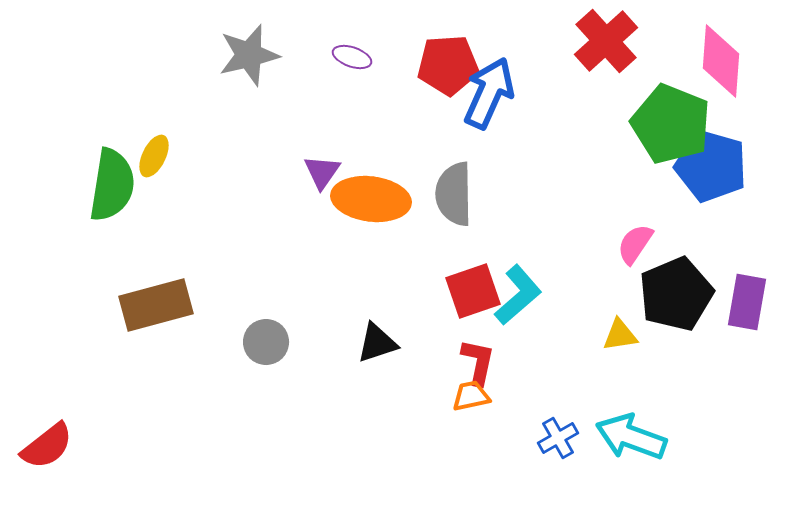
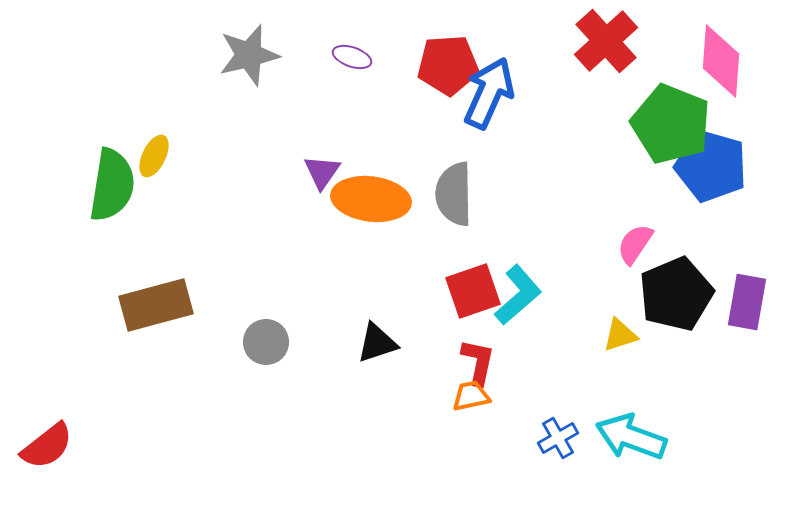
yellow triangle: rotated 9 degrees counterclockwise
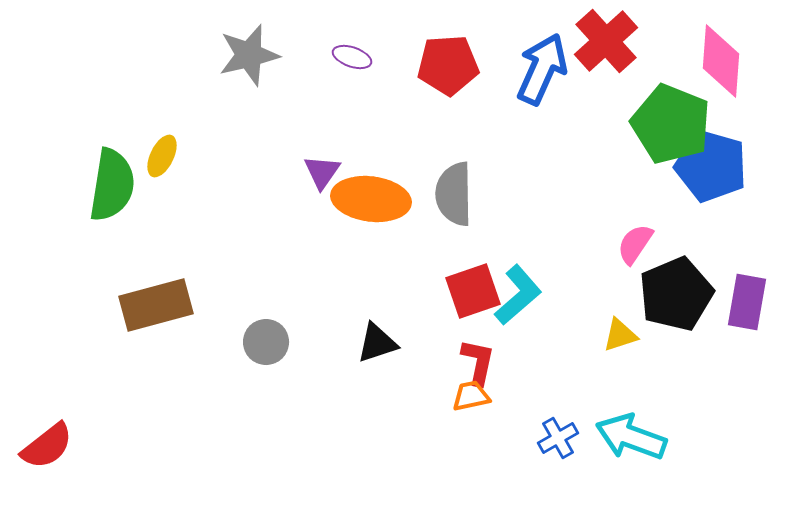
blue arrow: moved 53 px right, 24 px up
yellow ellipse: moved 8 px right
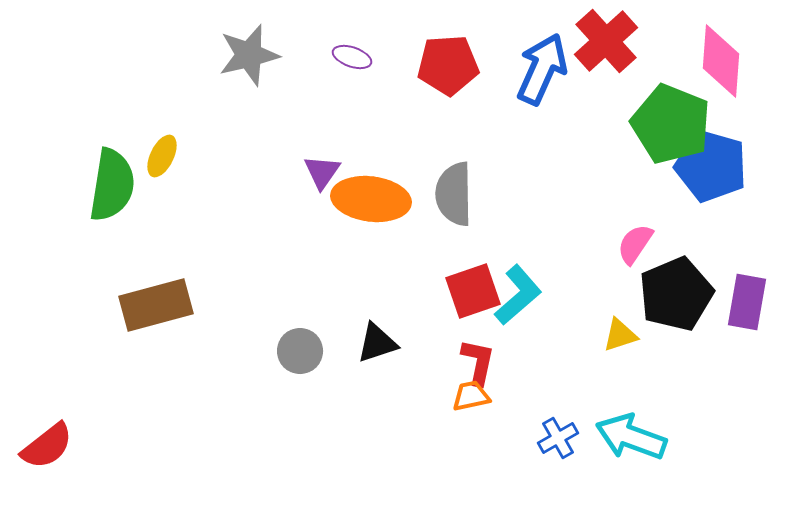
gray circle: moved 34 px right, 9 px down
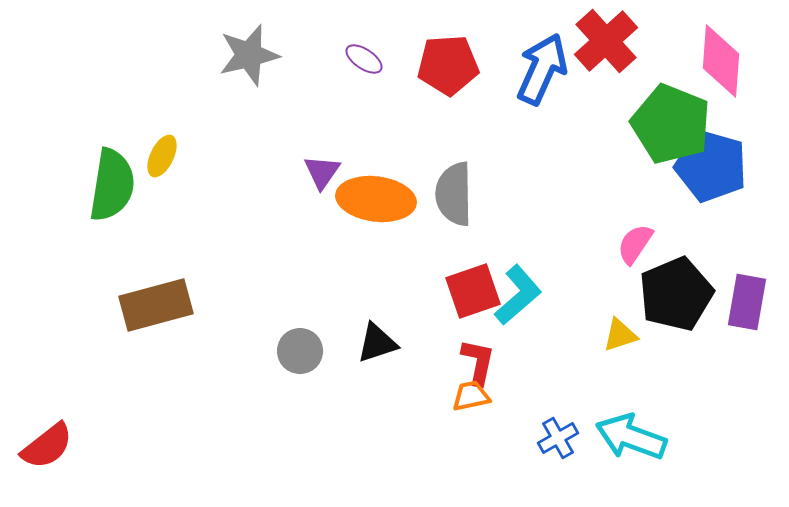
purple ellipse: moved 12 px right, 2 px down; rotated 15 degrees clockwise
orange ellipse: moved 5 px right
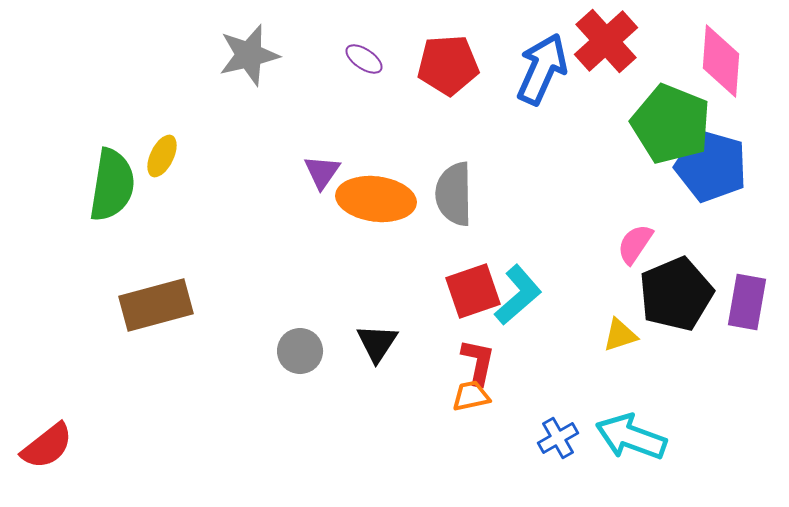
black triangle: rotated 39 degrees counterclockwise
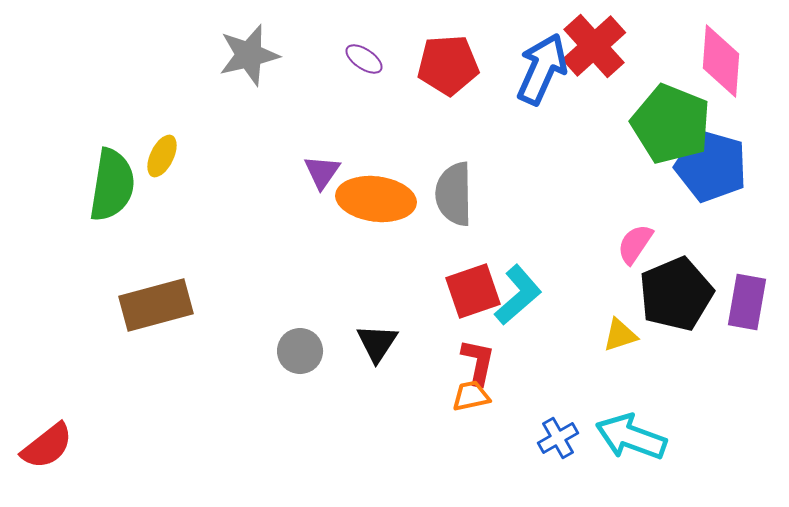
red cross: moved 12 px left, 5 px down
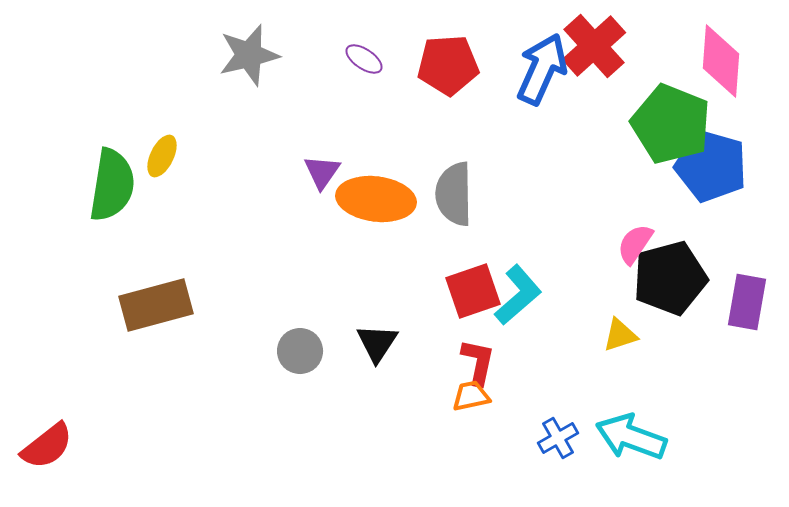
black pentagon: moved 6 px left, 16 px up; rotated 8 degrees clockwise
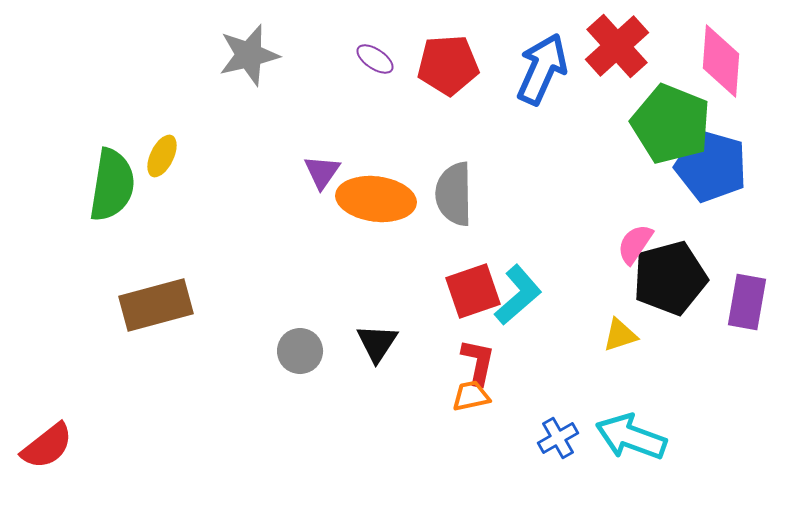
red cross: moved 23 px right
purple ellipse: moved 11 px right
